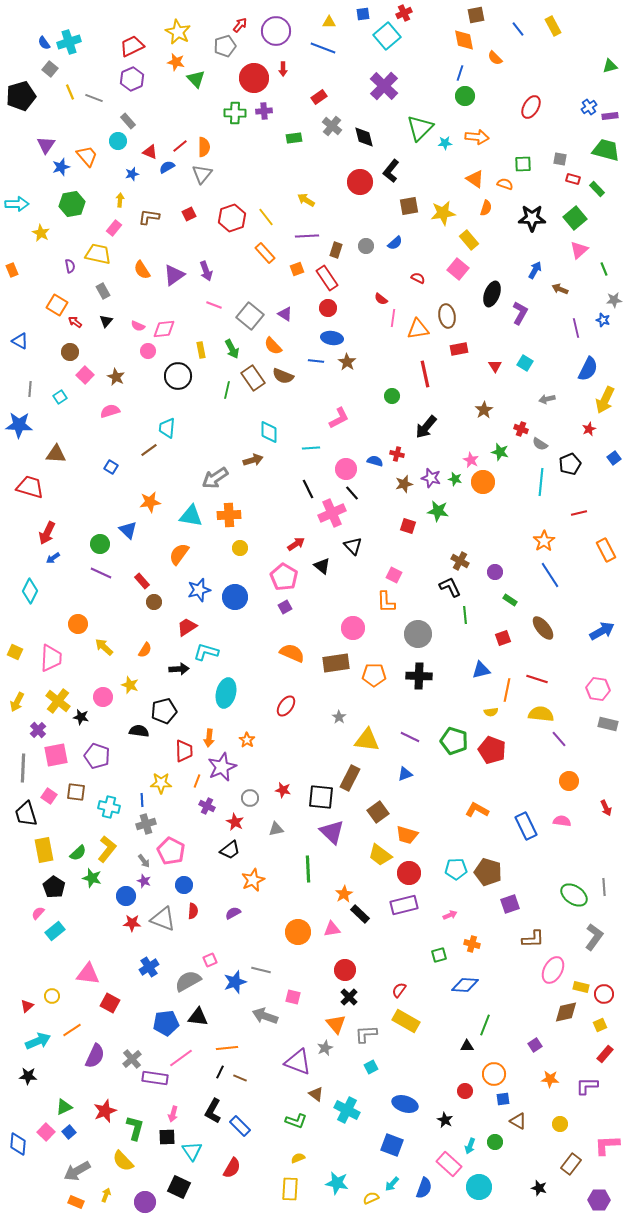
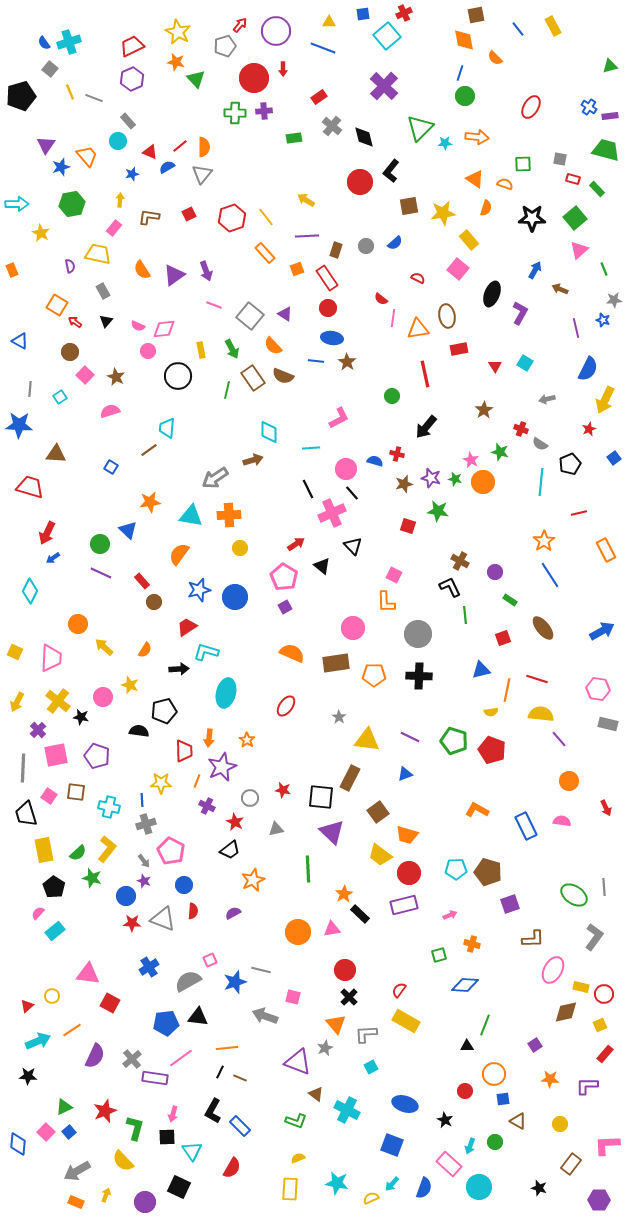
blue cross at (589, 107): rotated 21 degrees counterclockwise
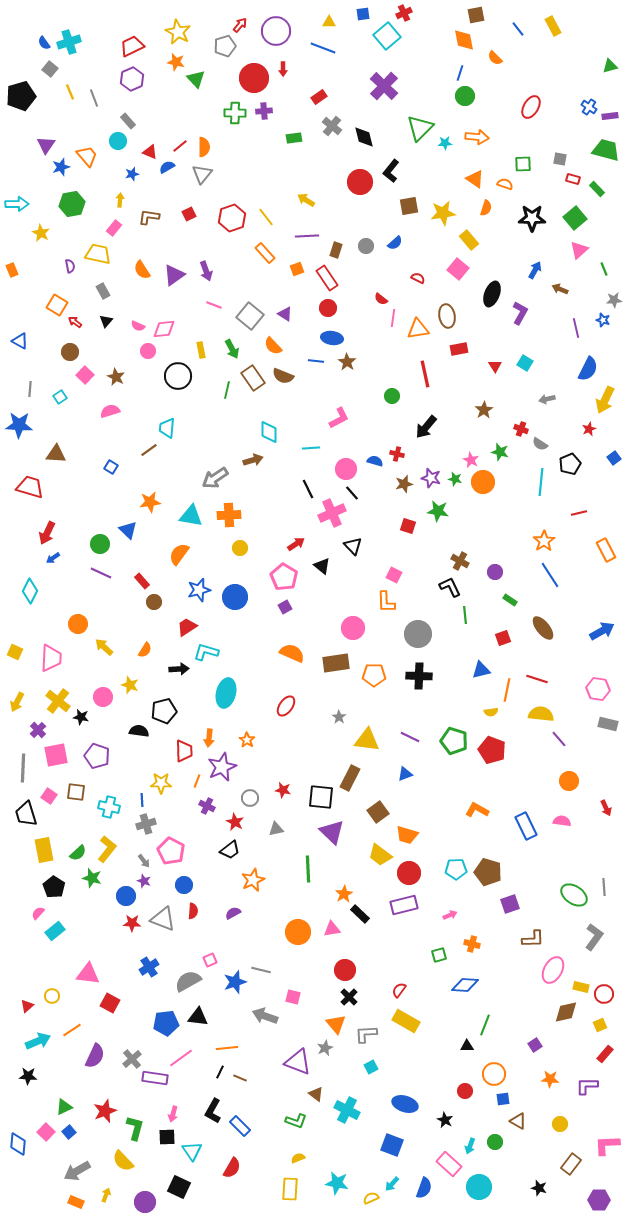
gray line at (94, 98): rotated 48 degrees clockwise
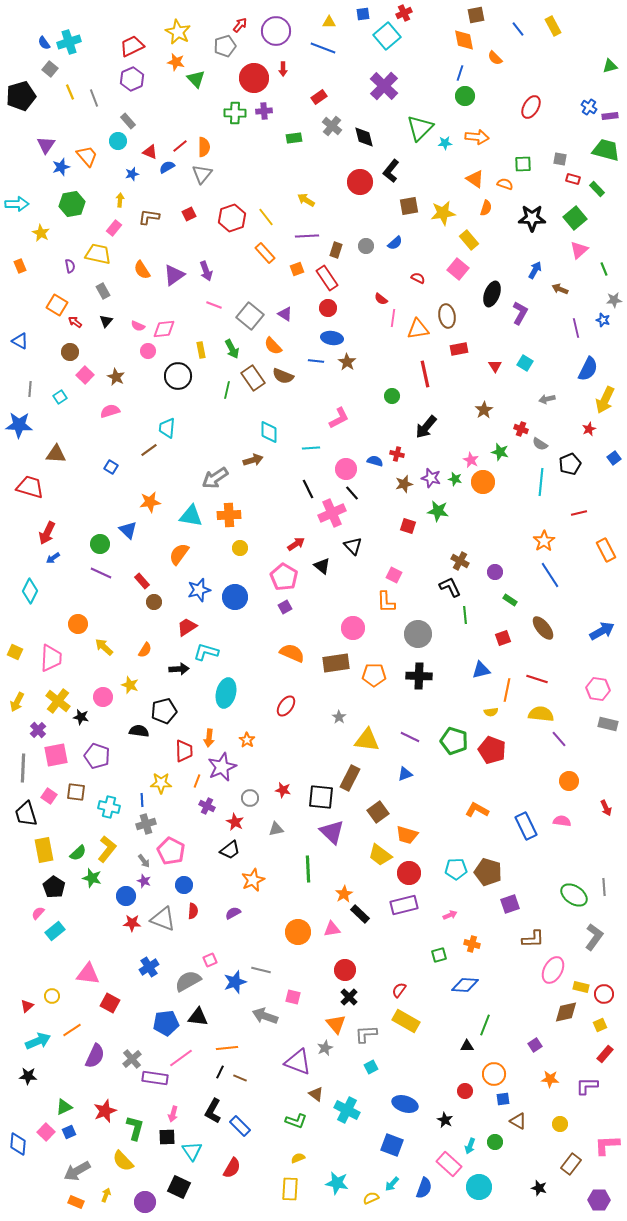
orange rectangle at (12, 270): moved 8 px right, 4 px up
blue square at (69, 1132): rotated 16 degrees clockwise
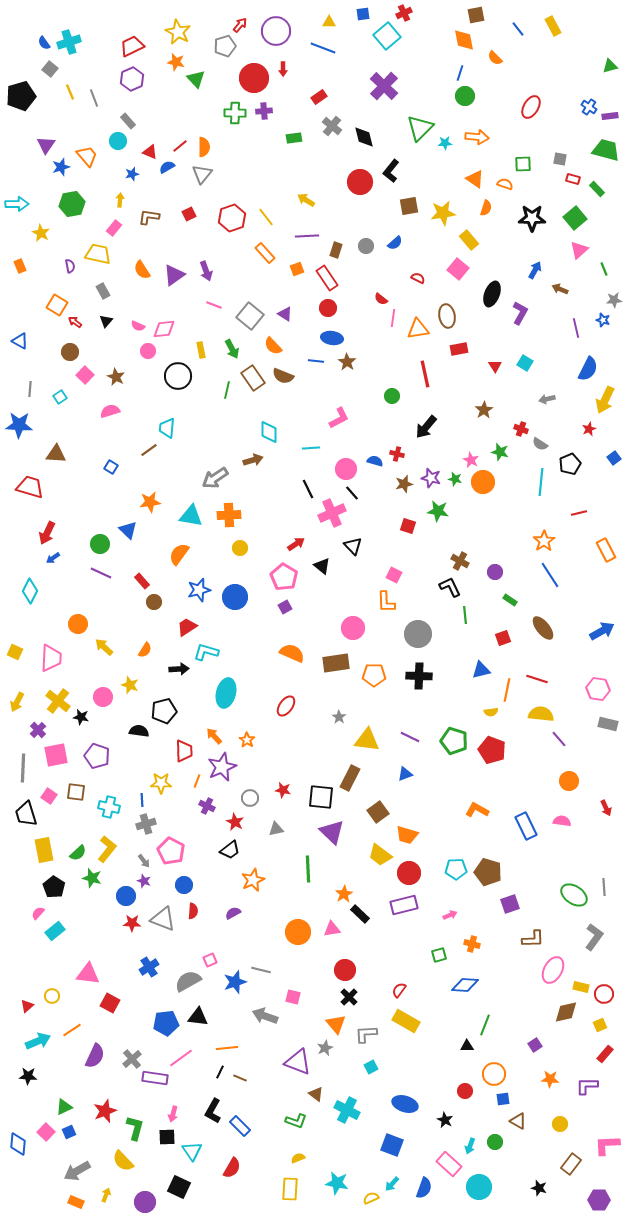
orange arrow at (209, 738): moved 5 px right, 2 px up; rotated 132 degrees clockwise
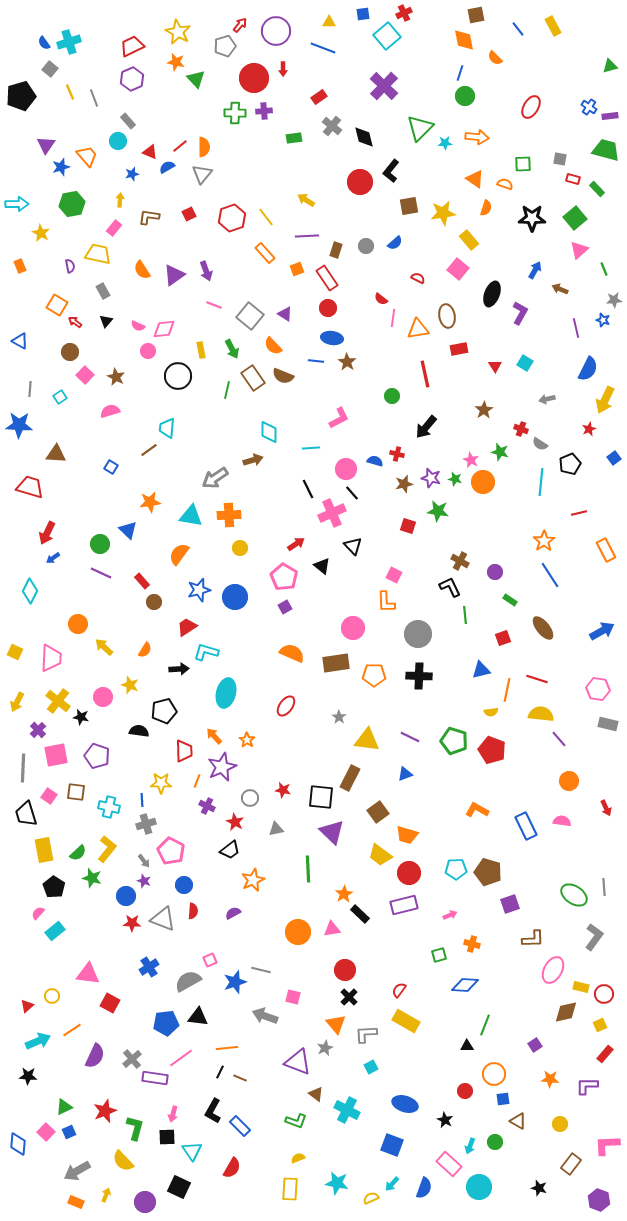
purple hexagon at (599, 1200): rotated 20 degrees clockwise
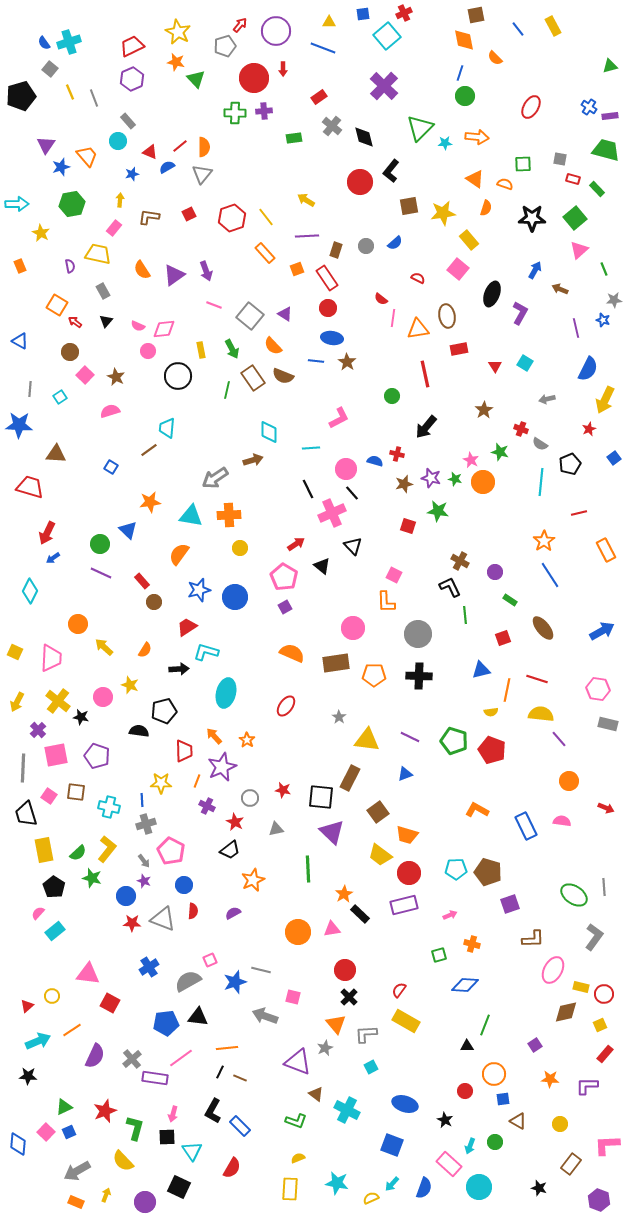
red arrow at (606, 808): rotated 42 degrees counterclockwise
